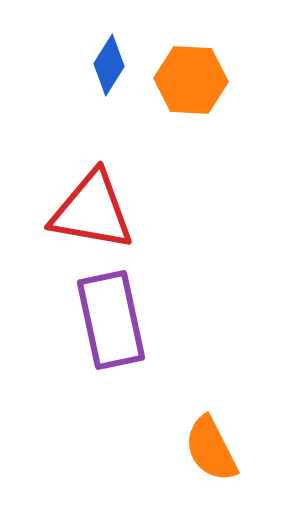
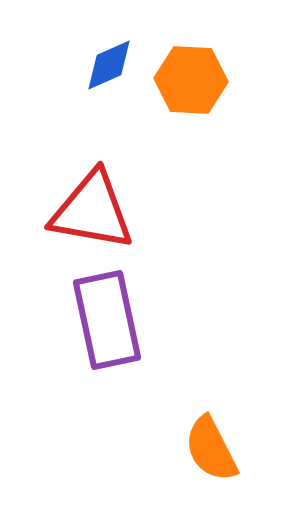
blue diamond: rotated 34 degrees clockwise
purple rectangle: moved 4 px left
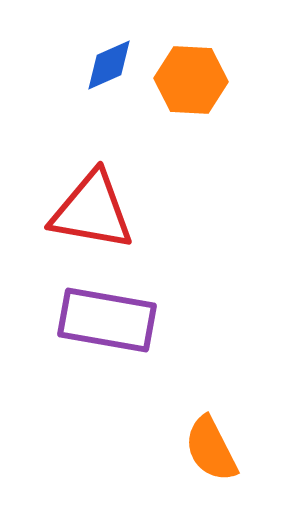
purple rectangle: rotated 68 degrees counterclockwise
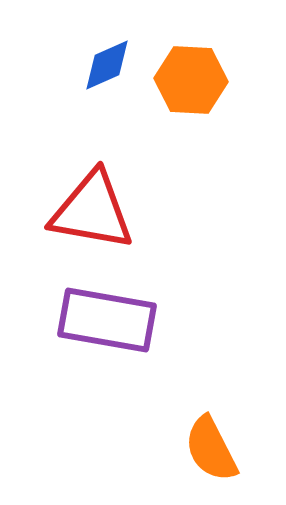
blue diamond: moved 2 px left
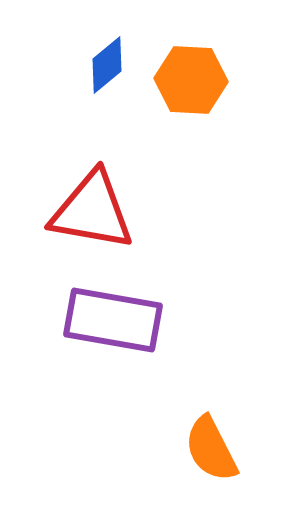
blue diamond: rotated 16 degrees counterclockwise
purple rectangle: moved 6 px right
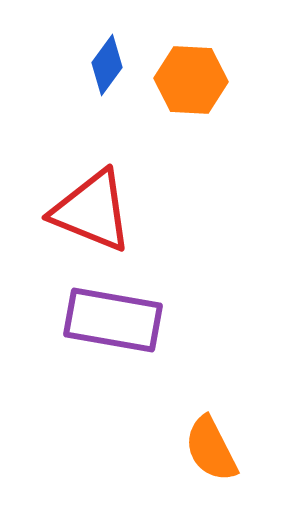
blue diamond: rotated 14 degrees counterclockwise
red triangle: rotated 12 degrees clockwise
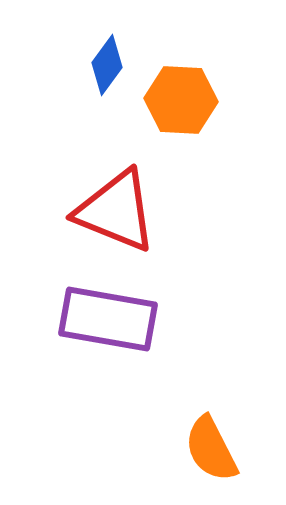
orange hexagon: moved 10 px left, 20 px down
red triangle: moved 24 px right
purple rectangle: moved 5 px left, 1 px up
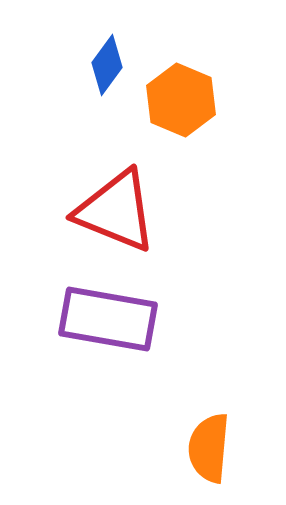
orange hexagon: rotated 20 degrees clockwise
orange semicircle: moved 2 px left, 1 px up; rotated 32 degrees clockwise
